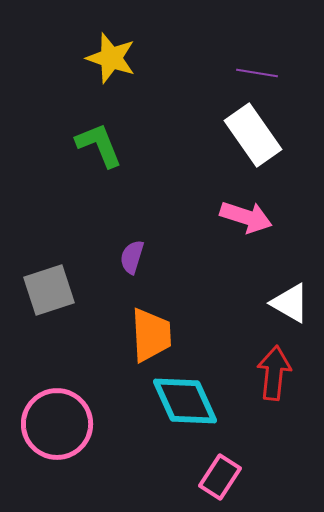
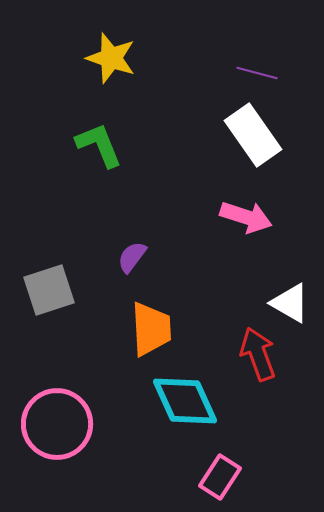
purple line: rotated 6 degrees clockwise
purple semicircle: rotated 20 degrees clockwise
orange trapezoid: moved 6 px up
red arrow: moved 16 px left, 19 px up; rotated 26 degrees counterclockwise
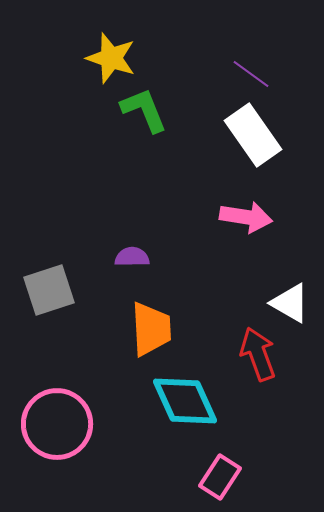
purple line: moved 6 px left, 1 px down; rotated 21 degrees clockwise
green L-shape: moved 45 px right, 35 px up
pink arrow: rotated 9 degrees counterclockwise
purple semicircle: rotated 52 degrees clockwise
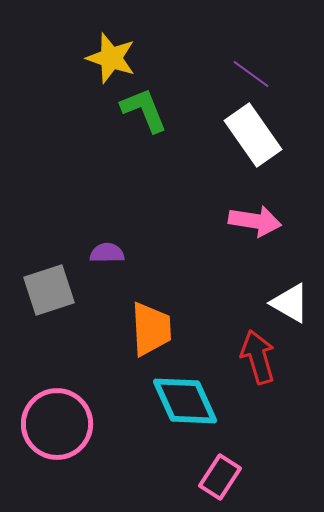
pink arrow: moved 9 px right, 4 px down
purple semicircle: moved 25 px left, 4 px up
red arrow: moved 3 px down; rotated 4 degrees clockwise
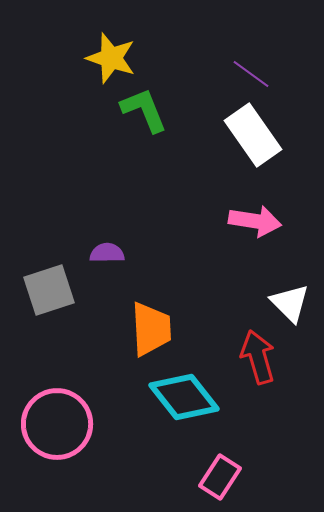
white triangle: rotated 15 degrees clockwise
cyan diamond: moved 1 px left, 4 px up; rotated 14 degrees counterclockwise
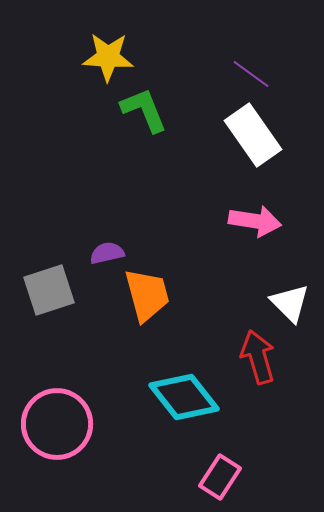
yellow star: moved 3 px left, 1 px up; rotated 15 degrees counterclockwise
purple semicircle: rotated 12 degrees counterclockwise
orange trapezoid: moved 4 px left, 34 px up; rotated 12 degrees counterclockwise
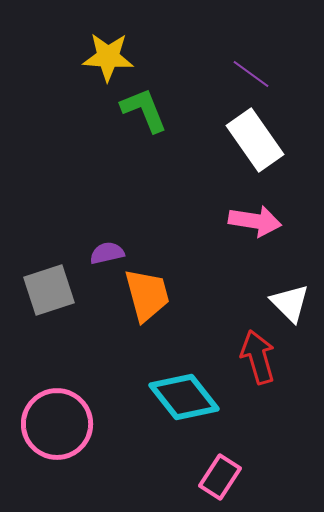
white rectangle: moved 2 px right, 5 px down
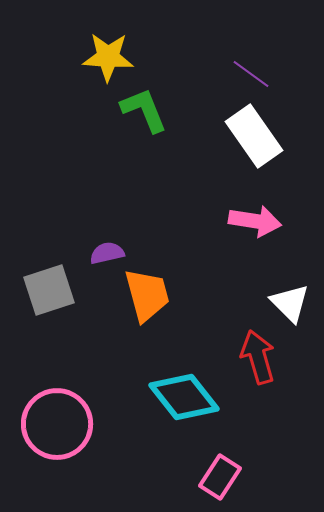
white rectangle: moved 1 px left, 4 px up
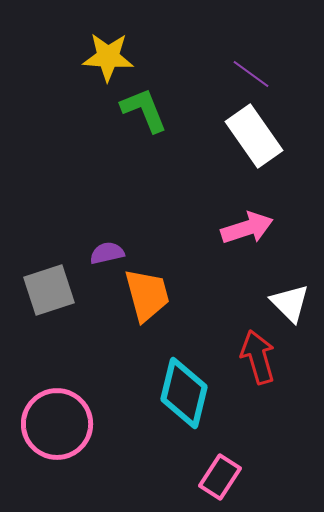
pink arrow: moved 8 px left, 7 px down; rotated 27 degrees counterclockwise
cyan diamond: moved 4 px up; rotated 52 degrees clockwise
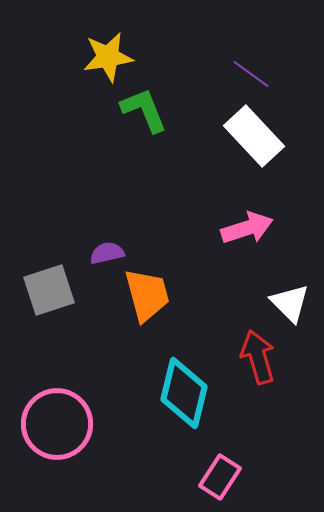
yellow star: rotated 12 degrees counterclockwise
white rectangle: rotated 8 degrees counterclockwise
